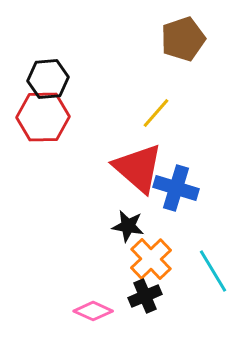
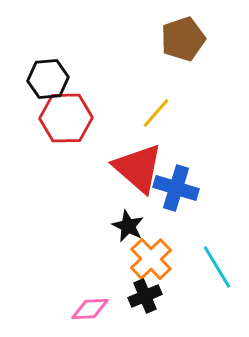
red hexagon: moved 23 px right, 1 px down
black star: rotated 16 degrees clockwise
cyan line: moved 4 px right, 4 px up
pink diamond: moved 3 px left, 2 px up; rotated 27 degrees counterclockwise
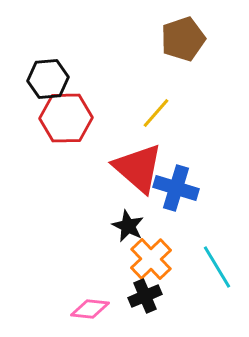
pink diamond: rotated 9 degrees clockwise
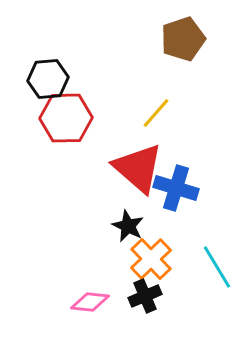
pink diamond: moved 7 px up
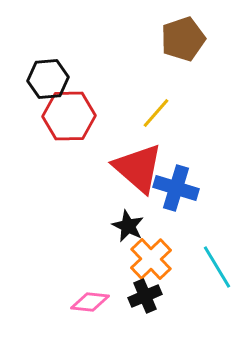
red hexagon: moved 3 px right, 2 px up
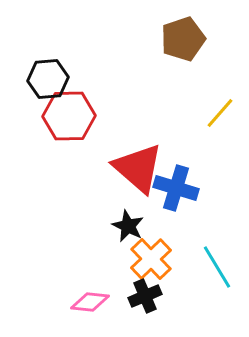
yellow line: moved 64 px right
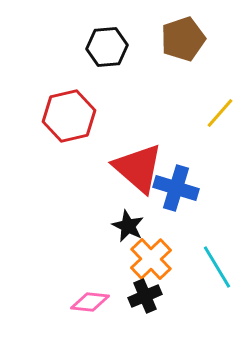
black hexagon: moved 59 px right, 32 px up
red hexagon: rotated 12 degrees counterclockwise
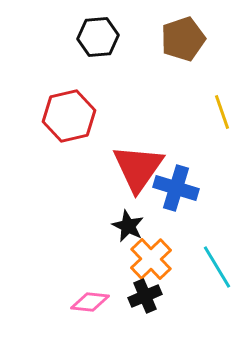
black hexagon: moved 9 px left, 10 px up
yellow line: moved 2 px right, 1 px up; rotated 60 degrees counterclockwise
red triangle: rotated 24 degrees clockwise
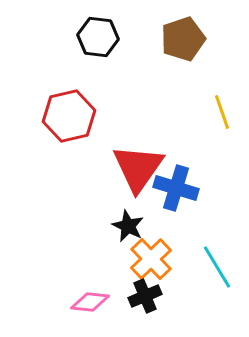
black hexagon: rotated 12 degrees clockwise
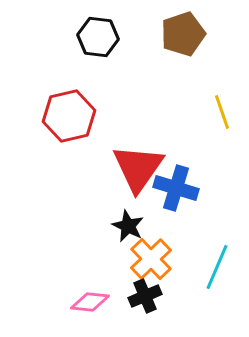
brown pentagon: moved 5 px up
cyan line: rotated 54 degrees clockwise
